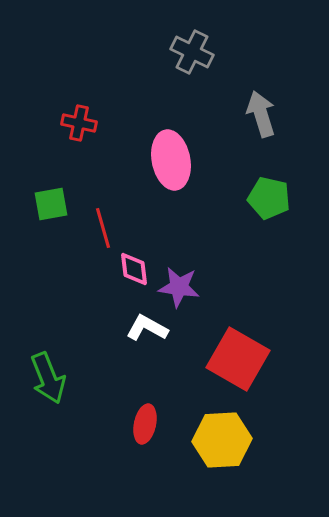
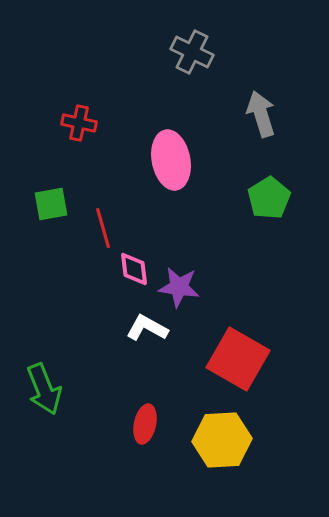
green pentagon: rotated 27 degrees clockwise
green arrow: moved 4 px left, 11 px down
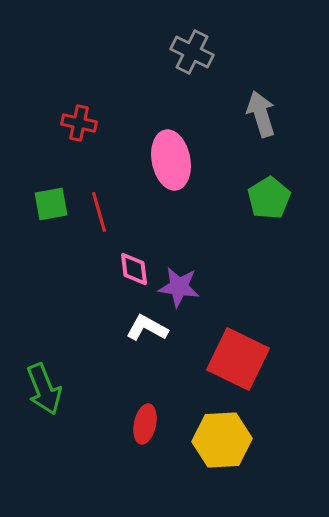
red line: moved 4 px left, 16 px up
red square: rotated 4 degrees counterclockwise
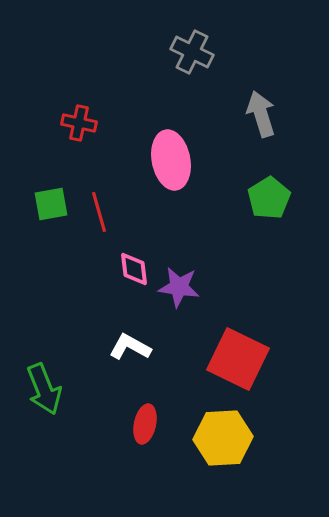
white L-shape: moved 17 px left, 19 px down
yellow hexagon: moved 1 px right, 2 px up
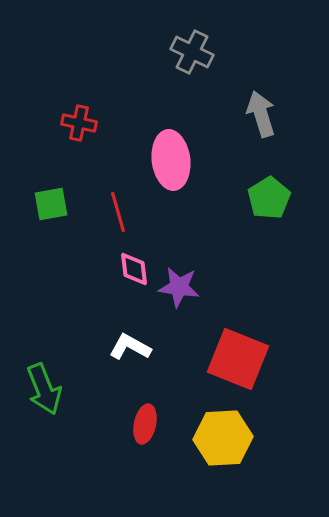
pink ellipse: rotated 4 degrees clockwise
red line: moved 19 px right
red square: rotated 4 degrees counterclockwise
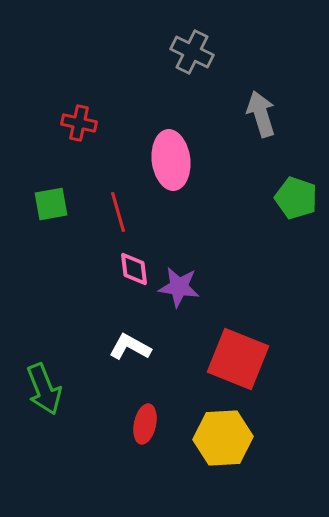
green pentagon: moved 27 px right; rotated 21 degrees counterclockwise
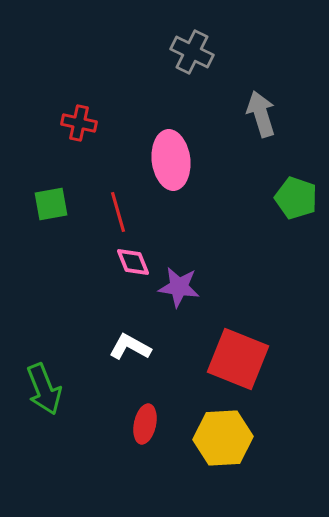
pink diamond: moved 1 px left, 7 px up; rotated 15 degrees counterclockwise
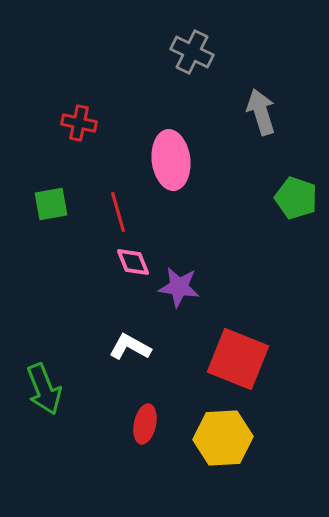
gray arrow: moved 2 px up
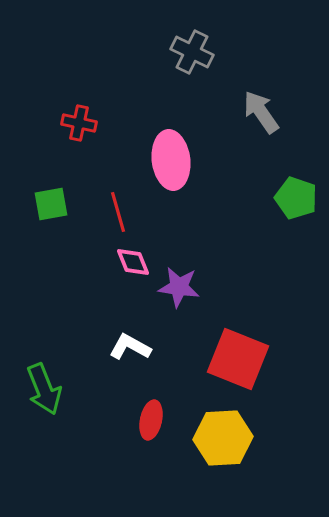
gray arrow: rotated 18 degrees counterclockwise
red ellipse: moved 6 px right, 4 px up
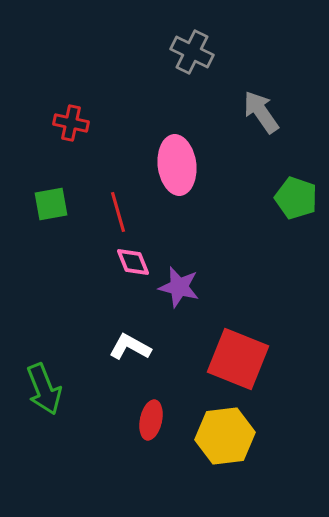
red cross: moved 8 px left
pink ellipse: moved 6 px right, 5 px down
purple star: rotated 6 degrees clockwise
yellow hexagon: moved 2 px right, 2 px up; rotated 4 degrees counterclockwise
